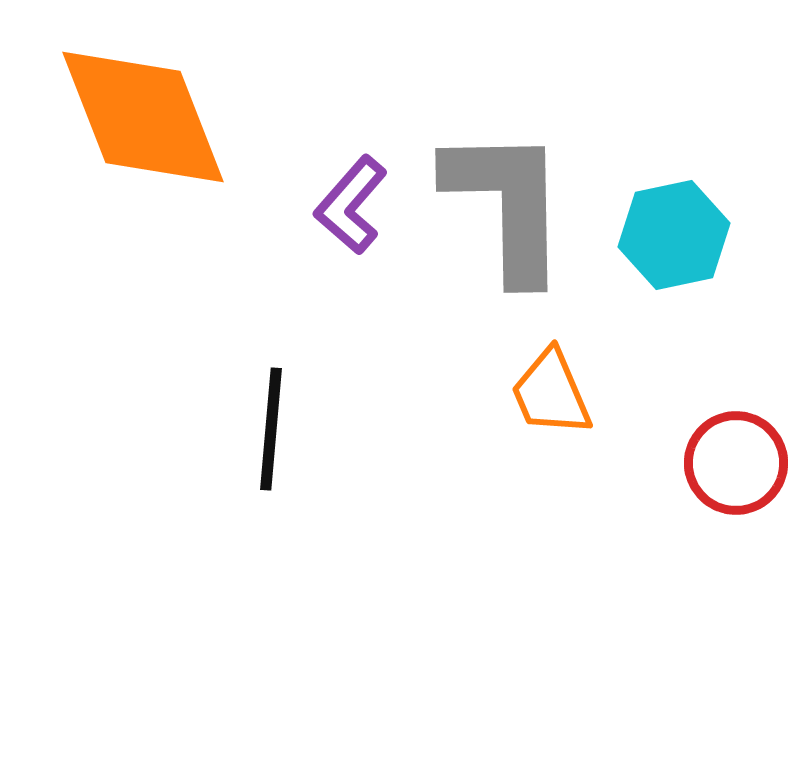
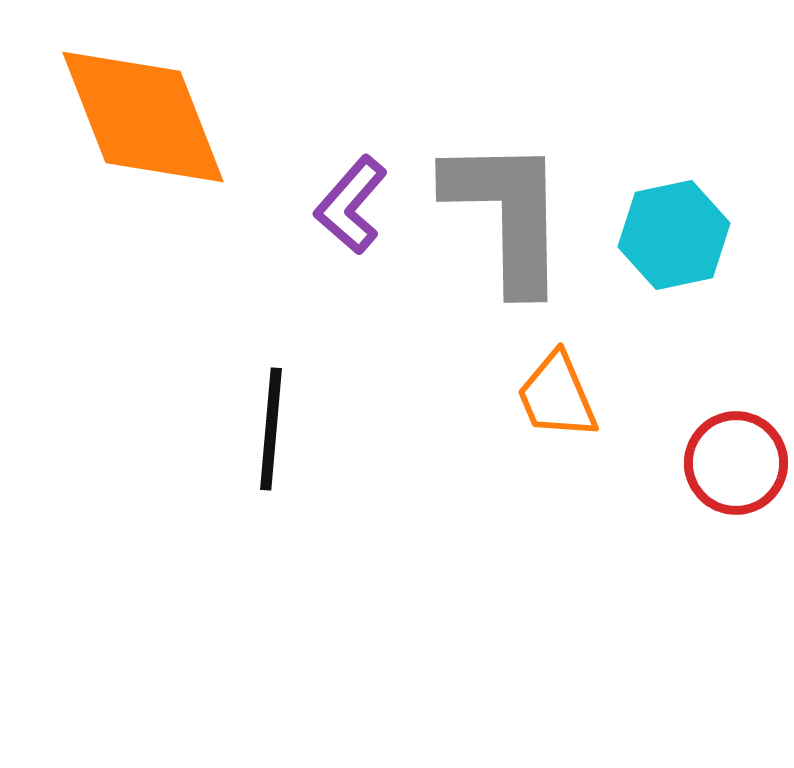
gray L-shape: moved 10 px down
orange trapezoid: moved 6 px right, 3 px down
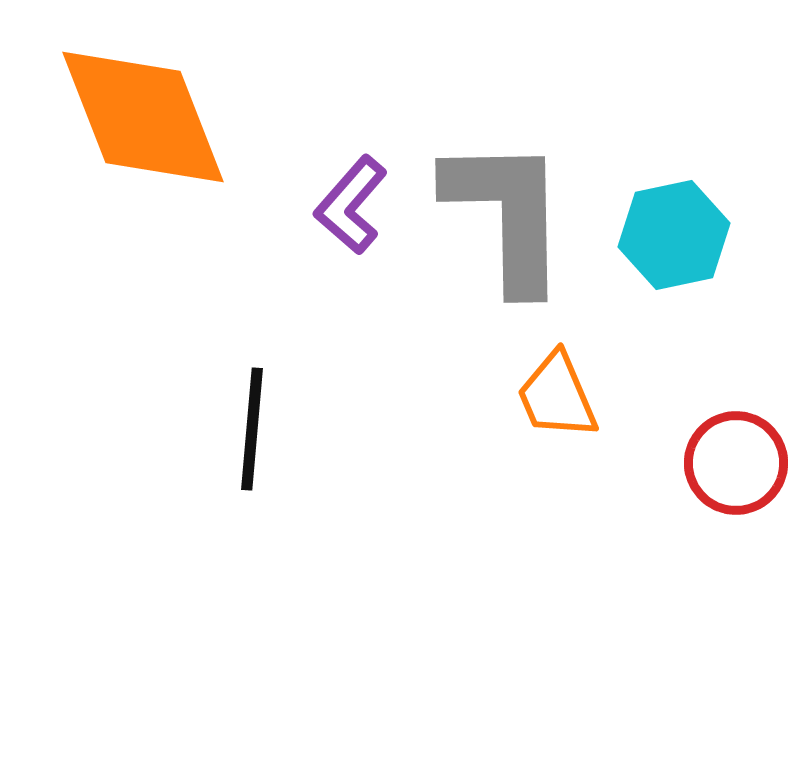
black line: moved 19 px left
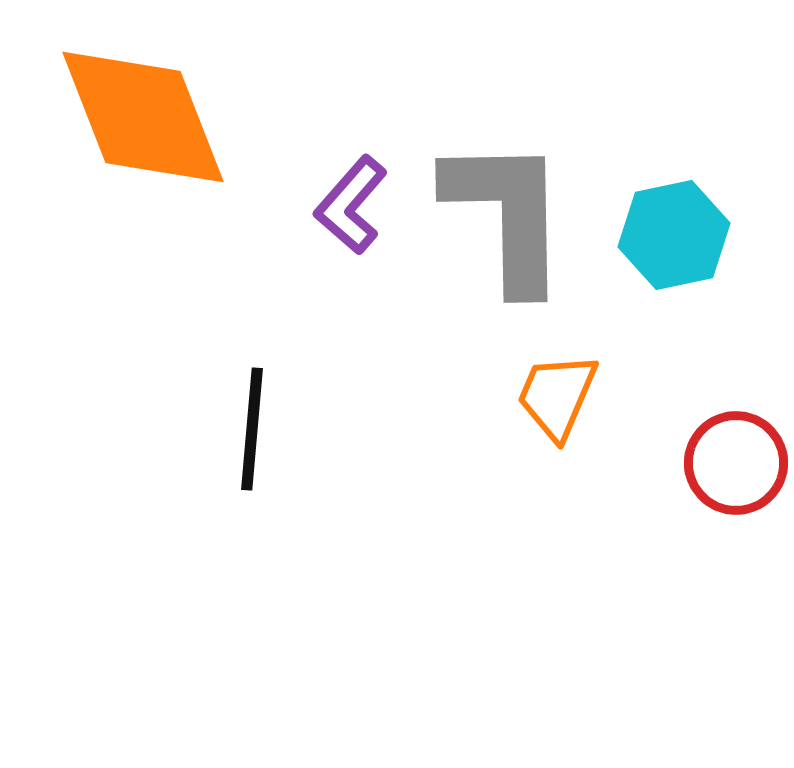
orange trapezoid: rotated 46 degrees clockwise
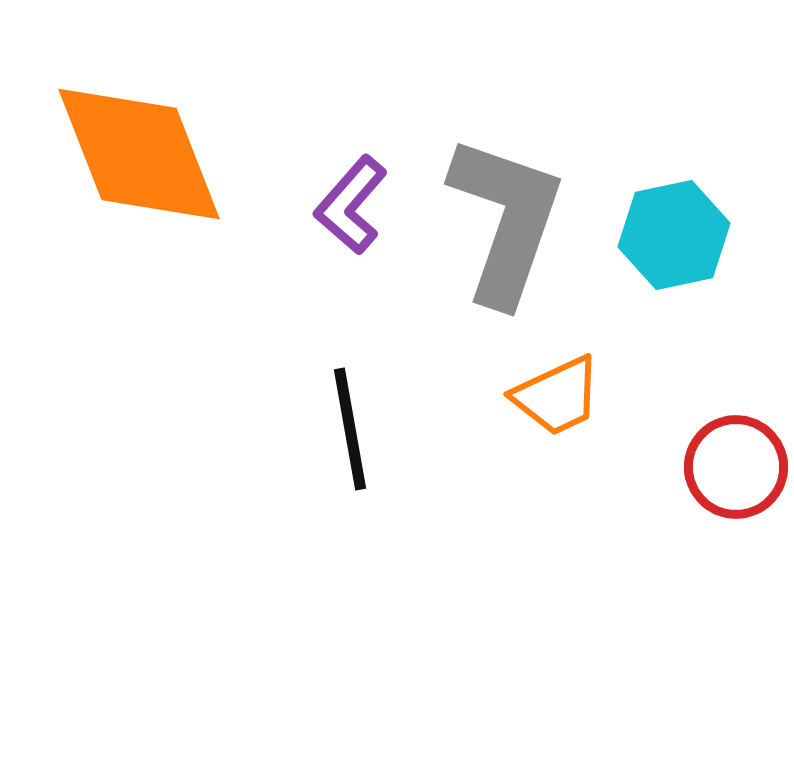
orange diamond: moved 4 px left, 37 px down
gray L-shape: moved 1 px left, 6 px down; rotated 20 degrees clockwise
orange trapezoid: rotated 138 degrees counterclockwise
black line: moved 98 px right; rotated 15 degrees counterclockwise
red circle: moved 4 px down
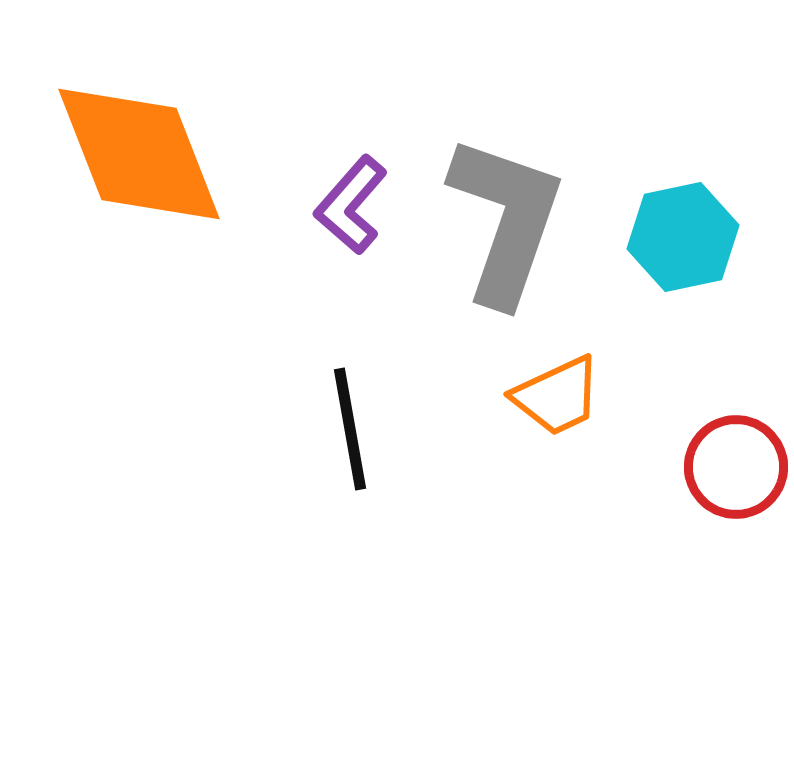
cyan hexagon: moved 9 px right, 2 px down
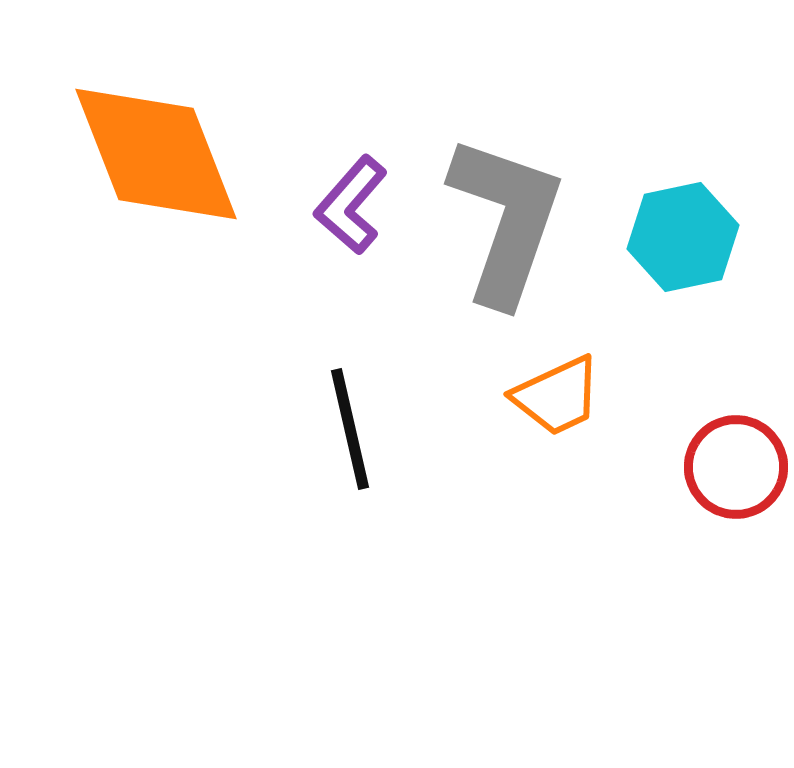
orange diamond: moved 17 px right
black line: rotated 3 degrees counterclockwise
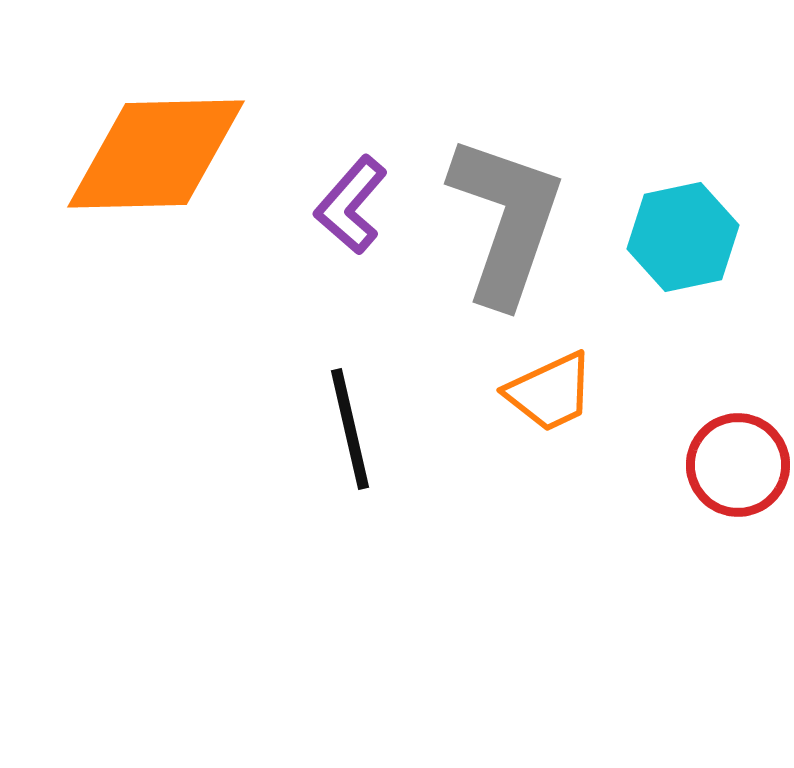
orange diamond: rotated 70 degrees counterclockwise
orange trapezoid: moved 7 px left, 4 px up
red circle: moved 2 px right, 2 px up
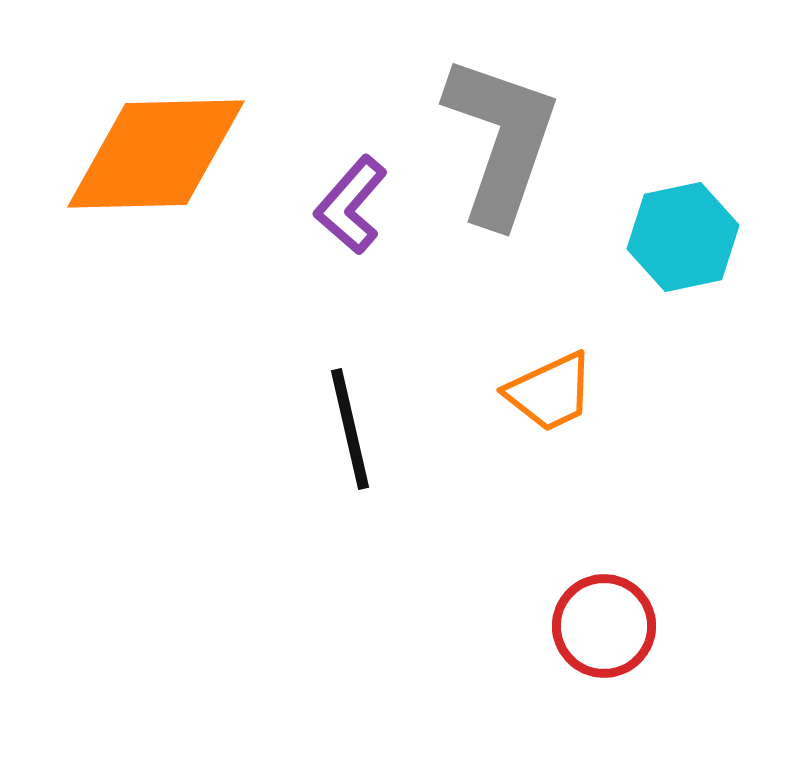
gray L-shape: moved 5 px left, 80 px up
red circle: moved 134 px left, 161 px down
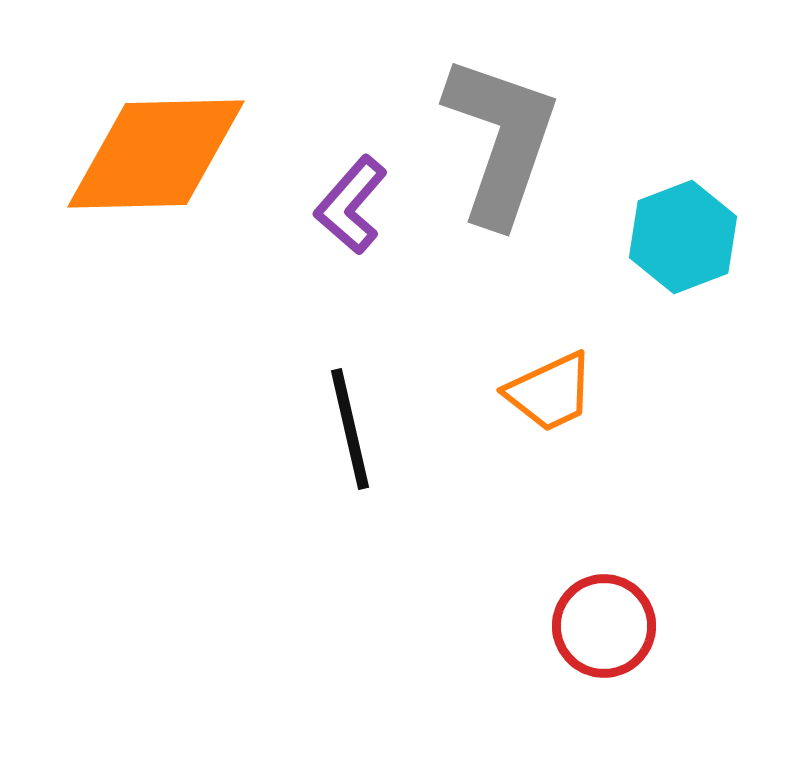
cyan hexagon: rotated 9 degrees counterclockwise
